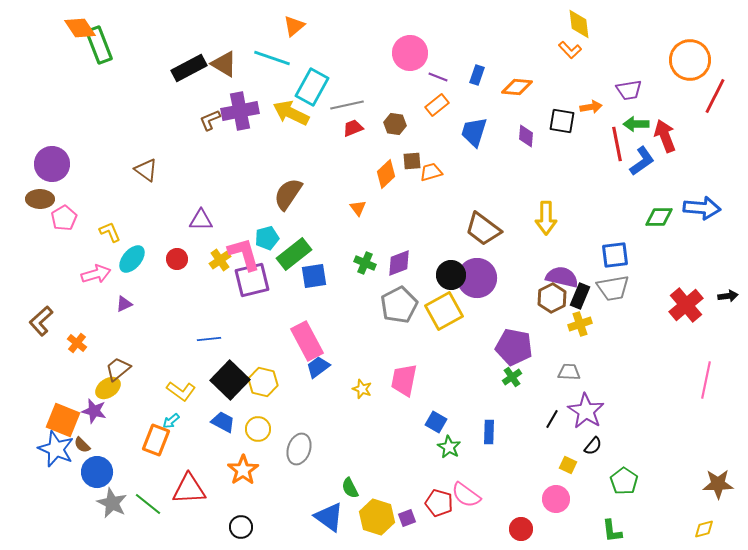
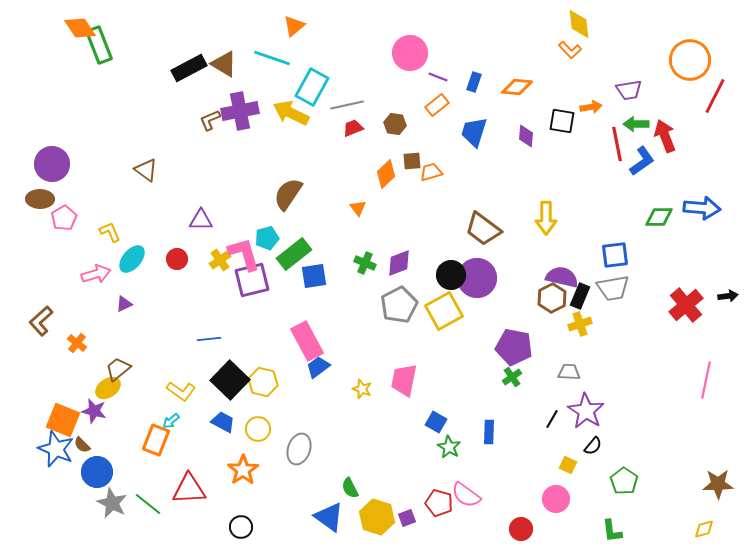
blue rectangle at (477, 75): moved 3 px left, 7 px down
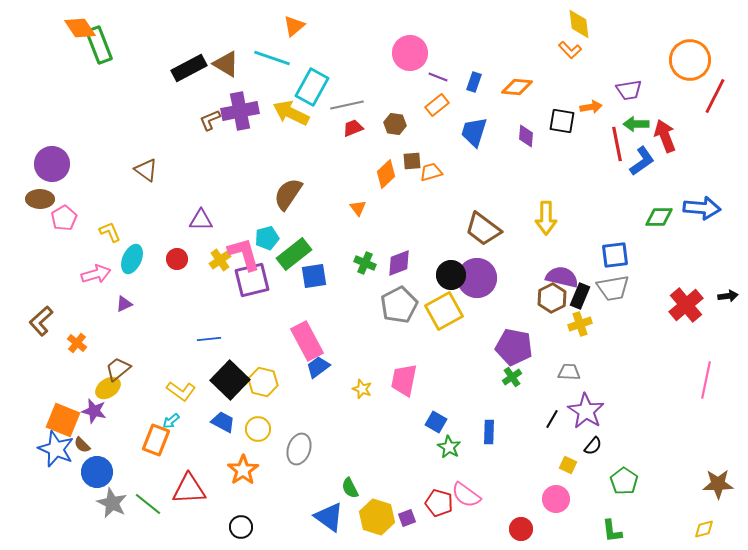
brown triangle at (224, 64): moved 2 px right
cyan ellipse at (132, 259): rotated 16 degrees counterclockwise
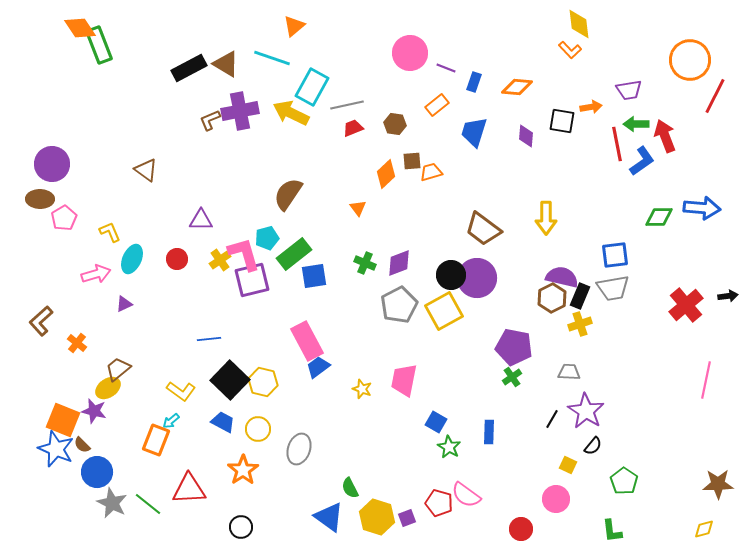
purple line at (438, 77): moved 8 px right, 9 px up
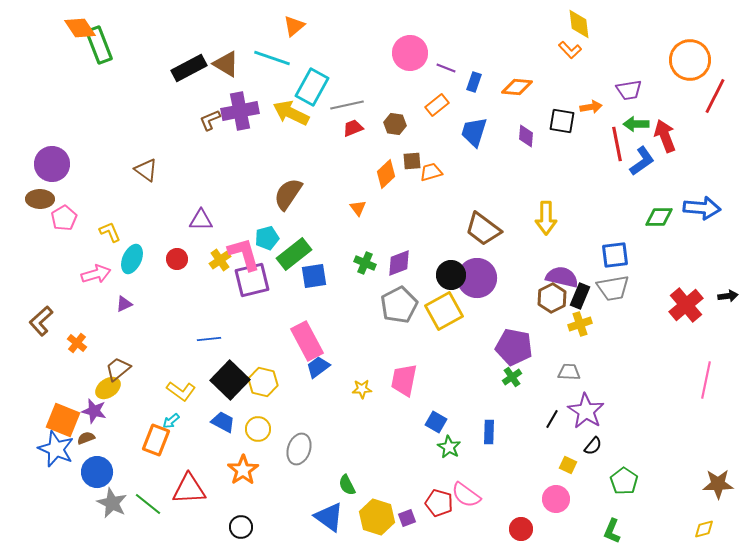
yellow star at (362, 389): rotated 24 degrees counterclockwise
brown semicircle at (82, 445): moved 4 px right, 7 px up; rotated 114 degrees clockwise
green semicircle at (350, 488): moved 3 px left, 3 px up
green L-shape at (612, 531): rotated 30 degrees clockwise
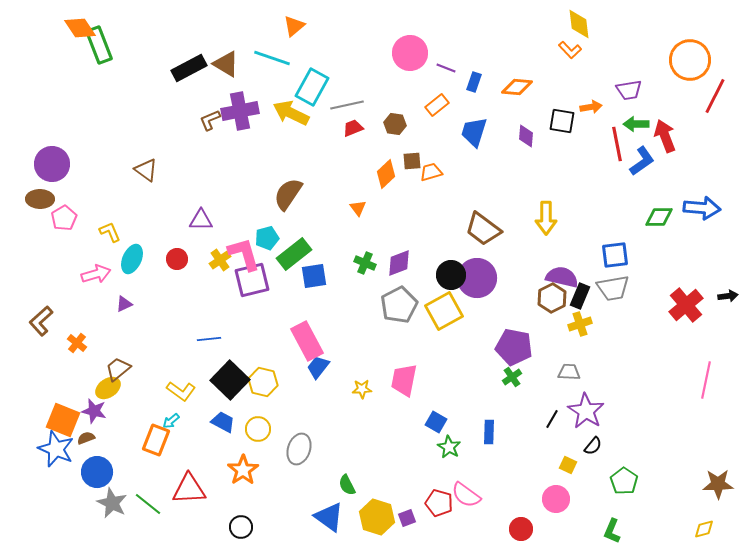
blue trapezoid at (318, 367): rotated 15 degrees counterclockwise
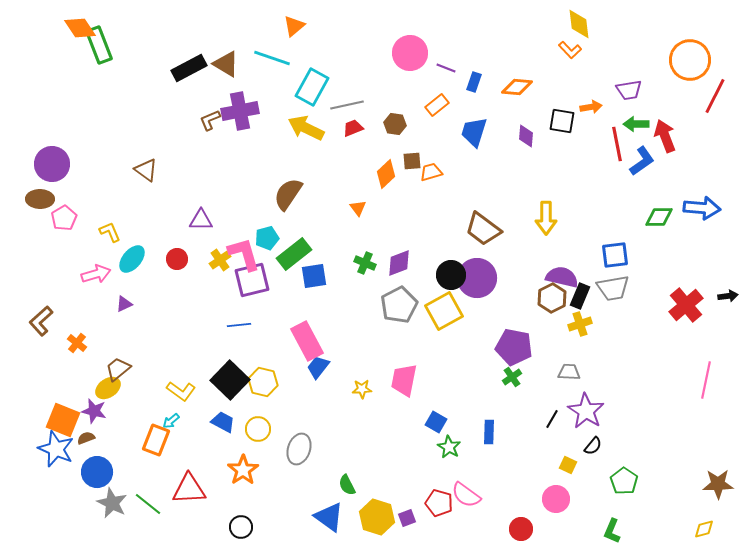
yellow arrow at (291, 113): moved 15 px right, 15 px down
cyan ellipse at (132, 259): rotated 16 degrees clockwise
blue line at (209, 339): moved 30 px right, 14 px up
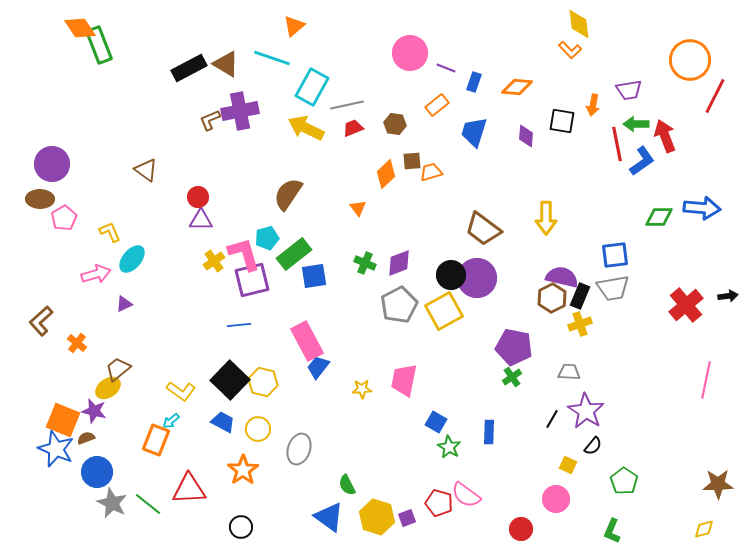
orange arrow at (591, 107): moved 2 px right, 2 px up; rotated 110 degrees clockwise
red circle at (177, 259): moved 21 px right, 62 px up
yellow cross at (220, 260): moved 6 px left, 1 px down
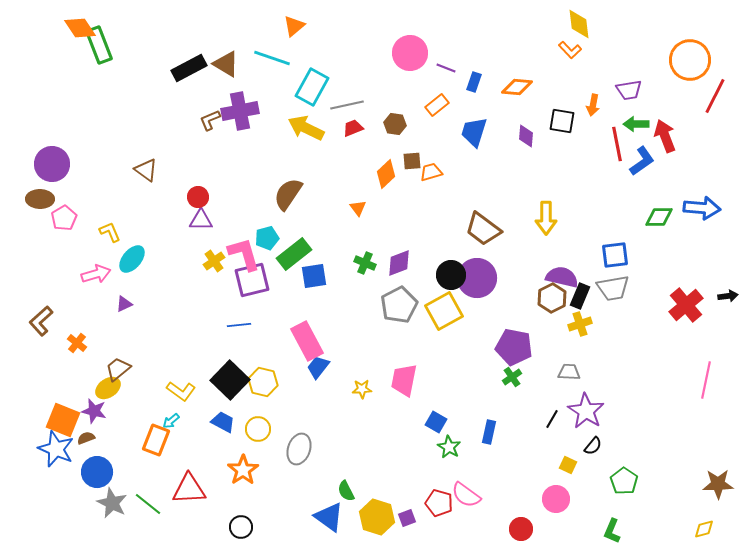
blue rectangle at (489, 432): rotated 10 degrees clockwise
green semicircle at (347, 485): moved 1 px left, 6 px down
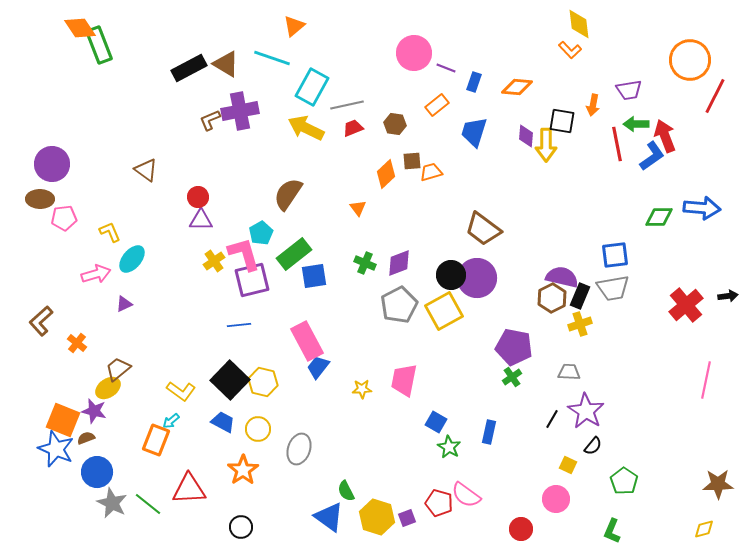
pink circle at (410, 53): moved 4 px right
blue L-shape at (642, 161): moved 10 px right, 5 px up
pink pentagon at (64, 218): rotated 25 degrees clockwise
yellow arrow at (546, 218): moved 73 px up
cyan pentagon at (267, 238): moved 6 px left, 5 px up; rotated 15 degrees counterclockwise
